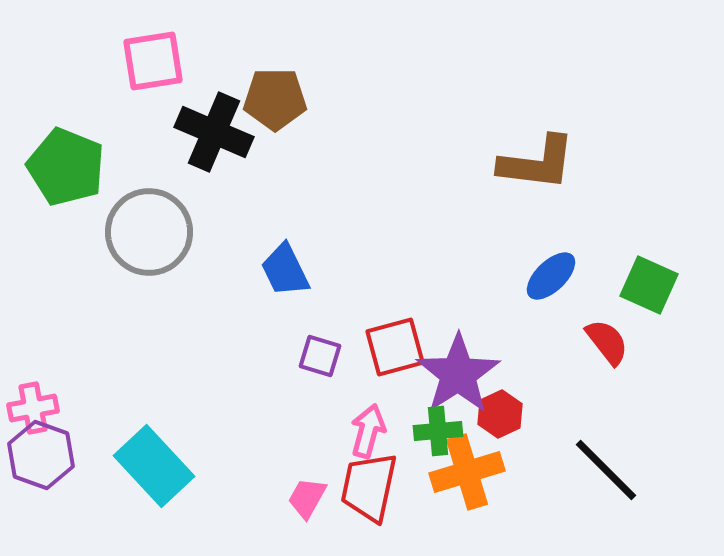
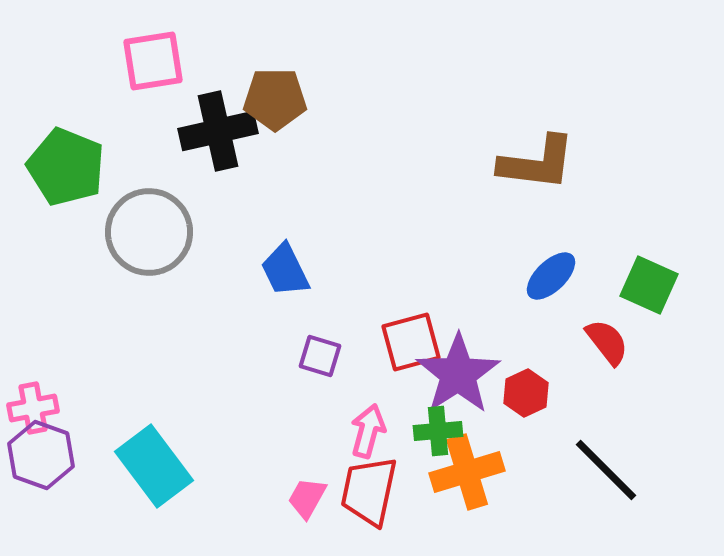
black cross: moved 4 px right, 1 px up; rotated 36 degrees counterclockwise
red square: moved 16 px right, 5 px up
red hexagon: moved 26 px right, 21 px up
cyan rectangle: rotated 6 degrees clockwise
red trapezoid: moved 4 px down
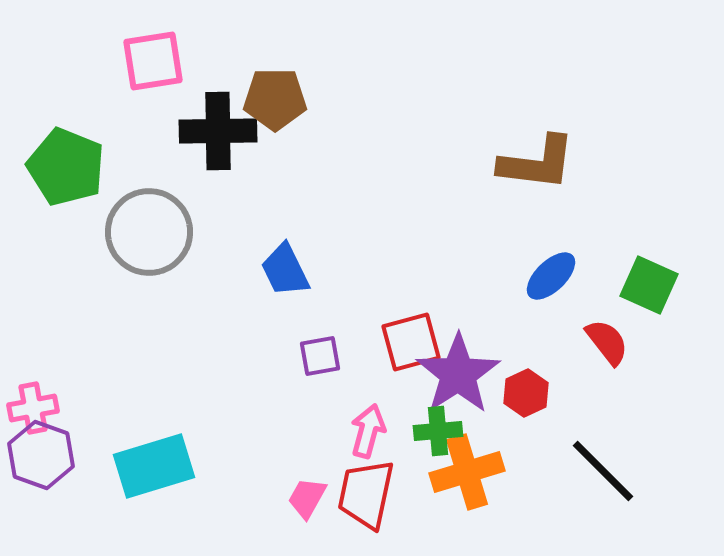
black cross: rotated 12 degrees clockwise
purple square: rotated 27 degrees counterclockwise
cyan rectangle: rotated 70 degrees counterclockwise
black line: moved 3 px left, 1 px down
red trapezoid: moved 3 px left, 3 px down
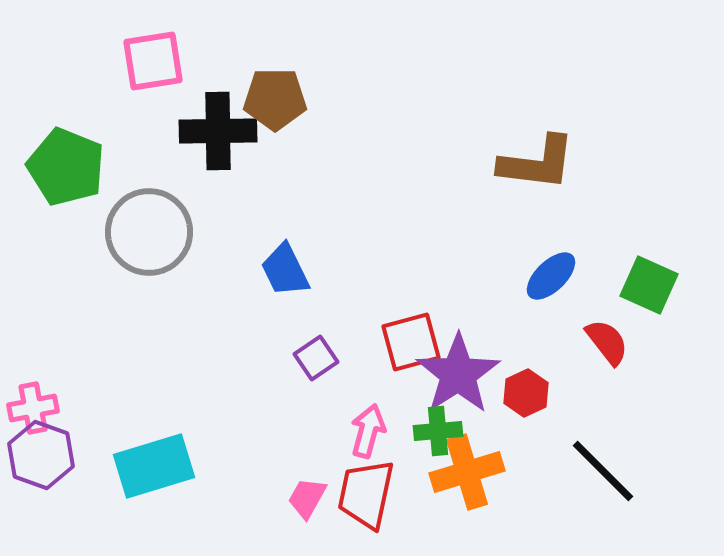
purple square: moved 4 px left, 2 px down; rotated 24 degrees counterclockwise
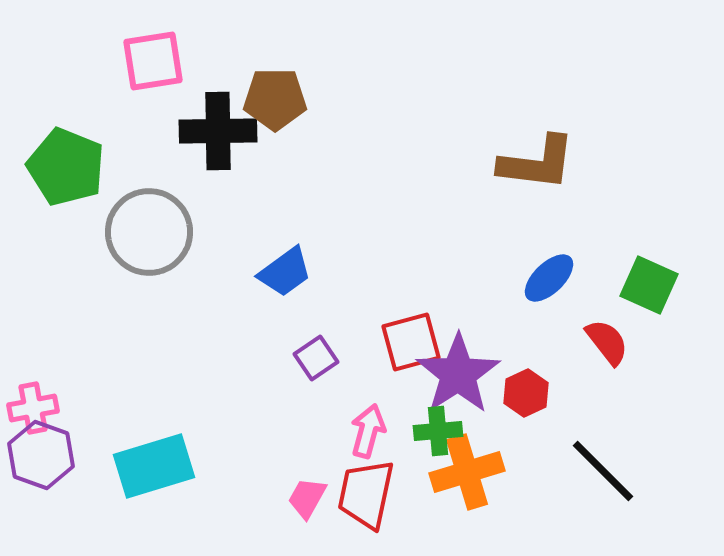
blue trapezoid: moved 2 px down; rotated 100 degrees counterclockwise
blue ellipse: moved 2 px left, 2 px down
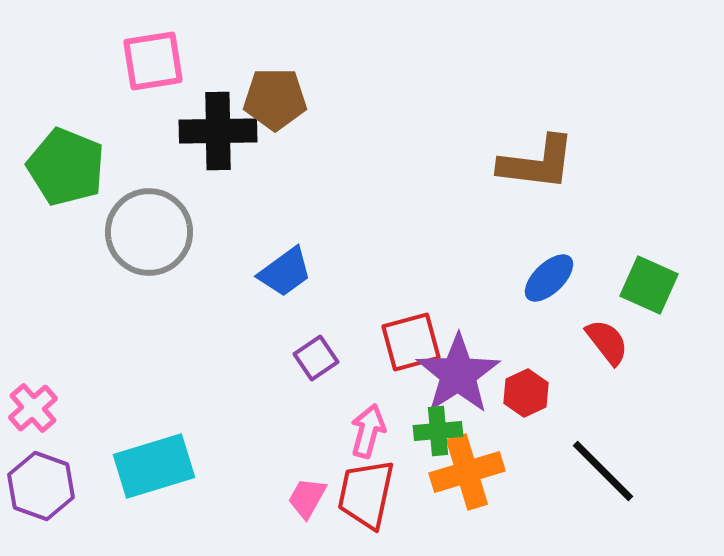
pink cross: rotated 30 degrees counterclockwise
purple hexagon: moved 31 px down
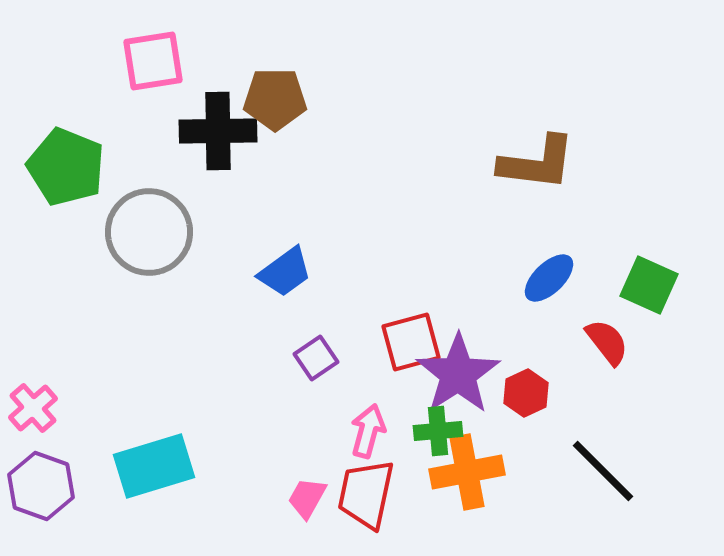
orange cross: rotated 6 degrees clockwise
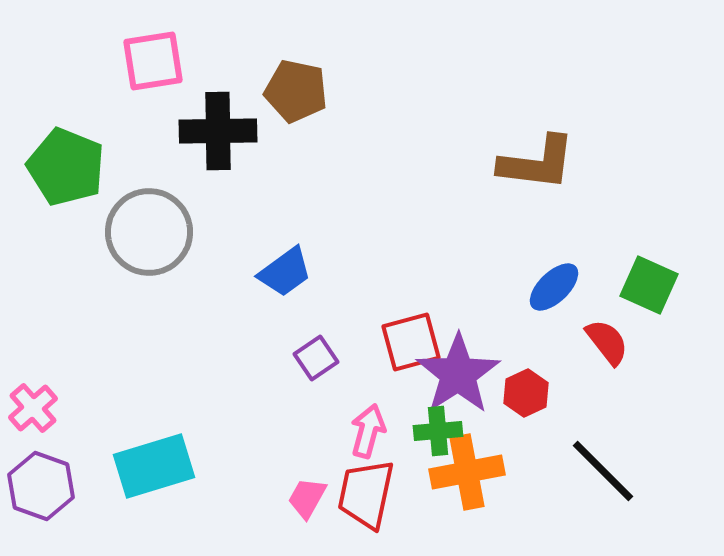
brown pentagon: moved 21 px right, 8 px up; rotated 12 degrees clockwise
blue ellipse: moved 5 px right, 9 px down
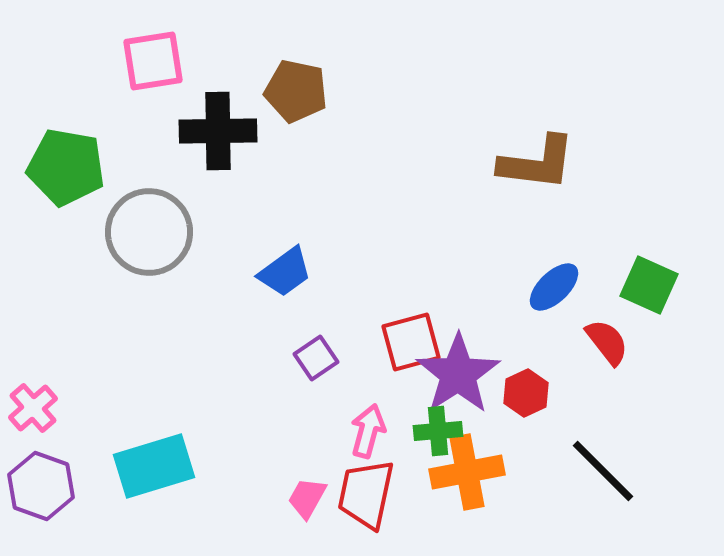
green pentagon: rotated 12 degrees counterclockwise
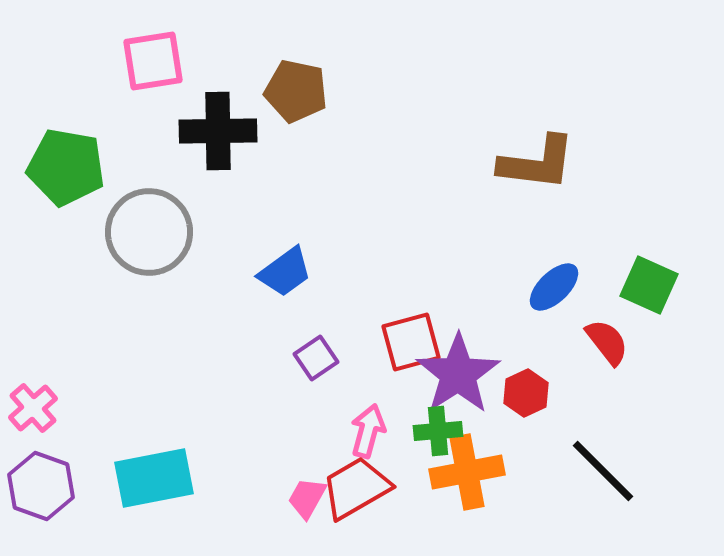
cyan rectangle: moved 12 px down; rotated 6 degrees clockwise
red trapezoid: moved 10 px left, 6 px up; rotated 48 degrees clockwise
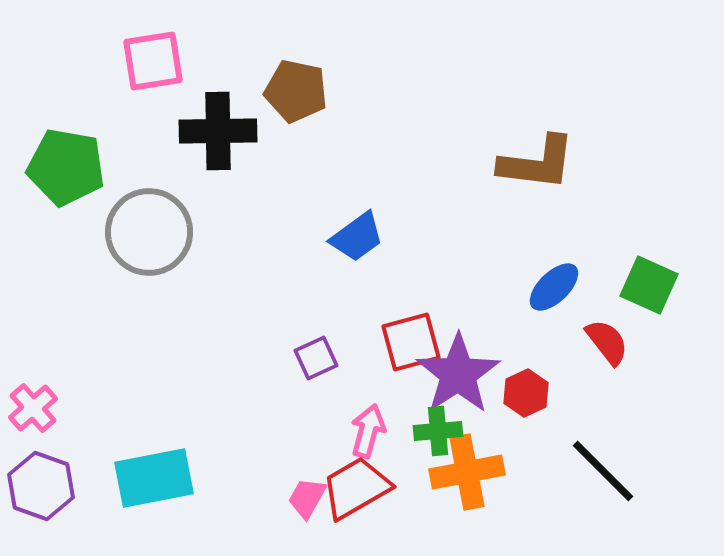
blue trapezoid: moved 72 px right, 35 px up
purple square: rotated 9 degrees clockwise
